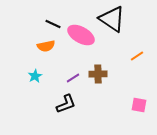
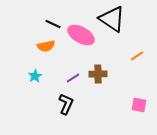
black L-shape: rotated 45 degrees counterclockwise
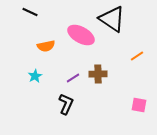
black line: moved 23 px left, 12 px up
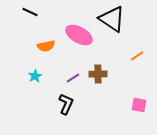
pink ellipse: moved 2 px left
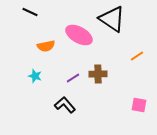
cyan star: rotated 24 degrees counterclockwise
black L-shape: moved 1 px left, 1 px down; rotated 65 degrees counterclockwise
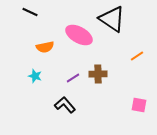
orange semicircle: moved 1 px left, 1 px down
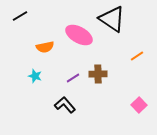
black line: moved 10 px left, 4 px down; rotated 56 degrees counterclockwise
pink square: rotated 35 degrees clockwise
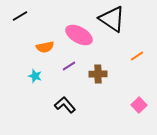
purple line: moved 4 px left, 12 px up
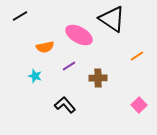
brown cross: moved 4 px down
